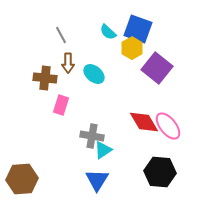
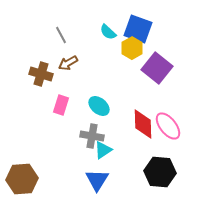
brown arrow: rotated 60 degrees clockwise
cyan ellipse: moved 5 px right, 32 px down
brown cross: moved 4 px left, 4 px up; rotated 10 degrees clockwise
red diamond: moved 1 px left, 2 px down; rotated 28 degrees clockwise
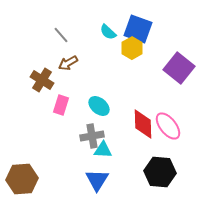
gray line: rotated 12 degrees counterclockwise
purple square: moved 22 px right
brown cross: moved 1 px right, 6 px down; rotated 15 degrees clockwise
gray cross: rotated 20 degrees counterclockwise
cyan triangle: rotated 36 degrees clockwise
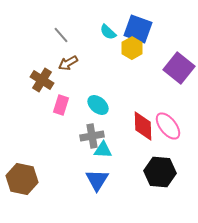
cyan ellipse: moved 1 px left, 1 px up
red diamond: moved 2 px down
brown hexagon: rotated 16 degrees clockwise
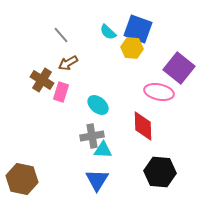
yellow hexagon: rotated 25 degrees counterclockwise
pink rectangle: moved 13 px up
pink ellipse: moved 9 px left, 34 px up; rotated 40 degrees counterclockwise
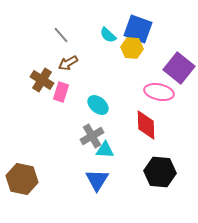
cyan semicircle: moved 3 px down
red diamond: moved 3 px right, 1 px up
gray cross: rotated 20 degrees counterclockwise
cyan triangle: moved 2 px right
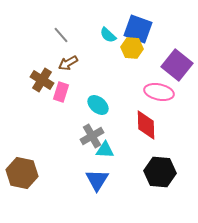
purple square: moved 2 px left, 3 px up
brown hexagon: moved 6 px up
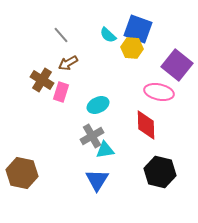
cyan ellipse: rotated 65 degrees counterclockwise
cyan triangle: rotated 12 degrees counterclockwise
black hexagon: rotated 8 degrees clockwise
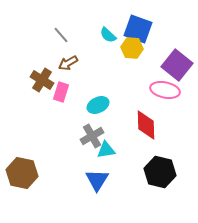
pink ellipse: moved 6 px right, 2 px up
cyan triangle: moved 1 px right
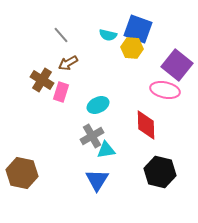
cyan semicircle: rotated 30 degrees counterclockwise
